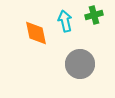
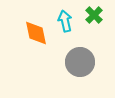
green cross: rotated 30 degrees counterclockwise
gray circle: moved 2 px up
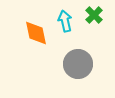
gray circle: moved 2 px left, 2 px down
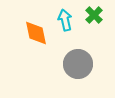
cyan arrow: moved 1 px up
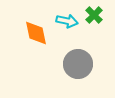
cyan arrow: moved 2 px right, 1 px down; rotated 115 degrees clockwise
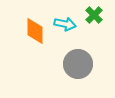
cyan arrow: moved 2 px left, 3 px down
orange diamond: moved 1 px left, 2 px up; rotated 12 degrees clockwise
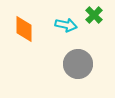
cyan arrow: moved 1 px right, 1 px down
orange diamond: moved 11 px left, 2 px up
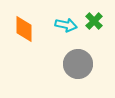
green cross: moved 6 px down
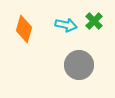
orange diamond: rotated 16 degrees clockwise
gray circle: moved 1 px right, 1 px down
